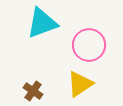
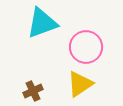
pink circle: moved 3 px left, 2 px down
brown cross: rotated 30 degrees clockwise
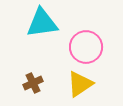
cyan triangle: rotated 12 degrees clockwise
brown cross: moved 8 px up
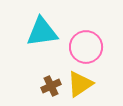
cyan triangle: moved 9 px down
brown cross: moved 18 px right, 3 px down
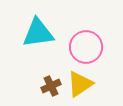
cyan triangle: moved 4 px left, 1 px down
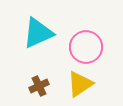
cyan triangle: rotated 16 degrees counterclockwise
brown cross: moved 12 px left
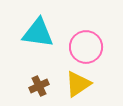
cyan triangle: rotated 32 degrees clockwise
yellow triangle: moved 2 px left
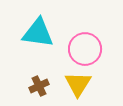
pink circle: moved 1 px left, 2 px down
yellow triangle: rotated 24 degrees counterclockwise
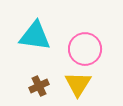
cyan triangle: moved 3 px left, 3 px down
